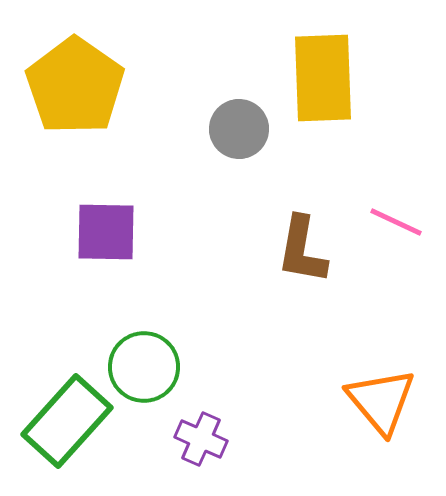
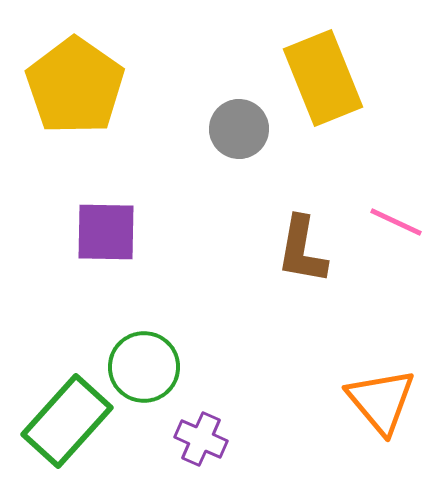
yellow rectangle: rotated 20 degrees counterclockwise
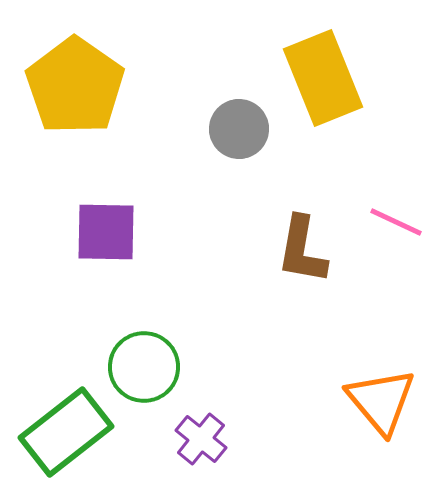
green rectangle: moved 1 px left, 11 px down; rotated 10 degrees clockwise
purple cross: rotated 15 degrees clockwise
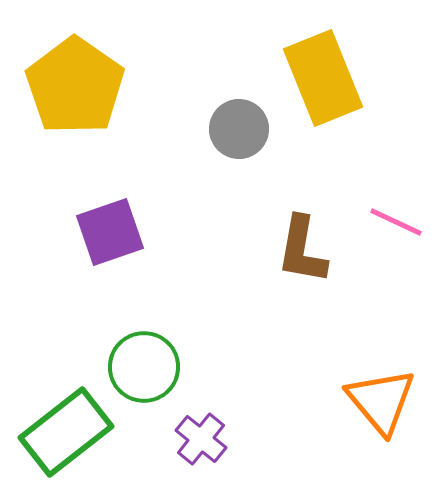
purple square: moved 4 px right; rotated 20 degrees counterclockwise
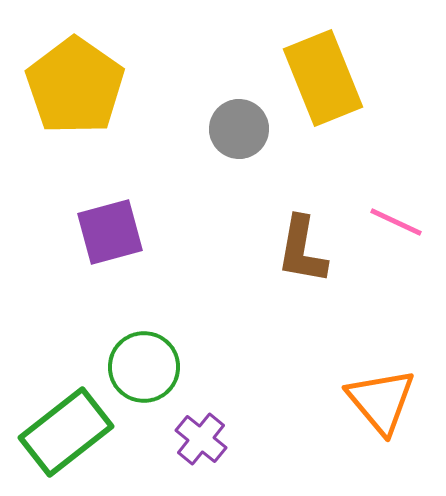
purple square: rotated 4 degrees clockwise
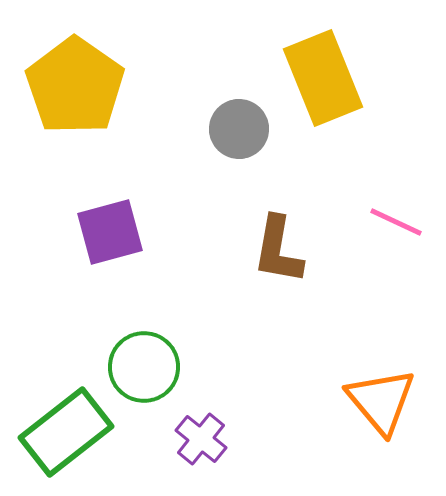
brown L-shape: moved 24 px left
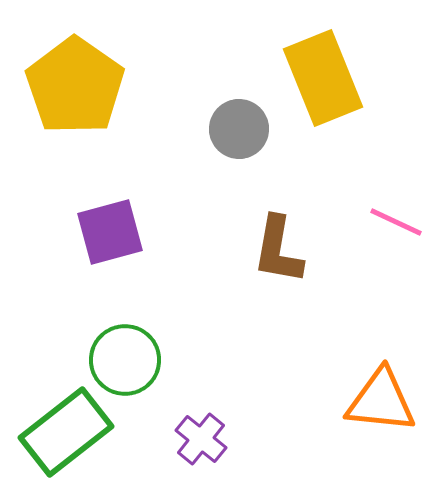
green circle: moved 19 px left, 7 px up
orange triangle: rotated 44 degrees counterclockwise
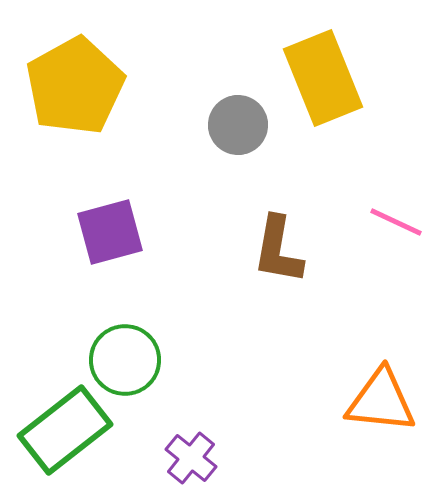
yellow pentagon: rotated 8 degrees clockwise
gray circle: moved 1 px left, 4 px up
green rectangle: moved 1 px left, 2 px up
purple cross: moved 10 px left, 19 px down
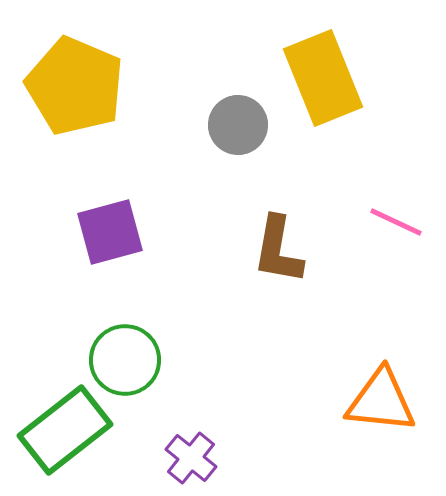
yellow pentagon: rotated 20 degrees counterclockwise
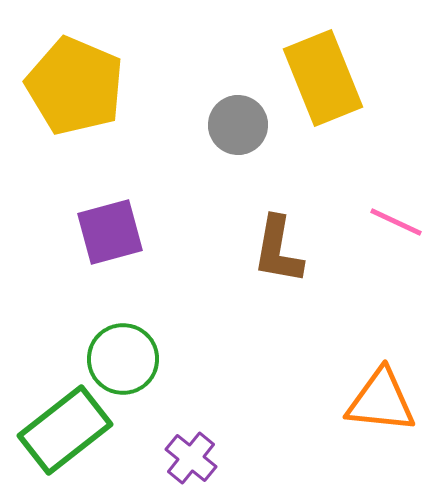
green circle: moved 2 px left, 1 px up
